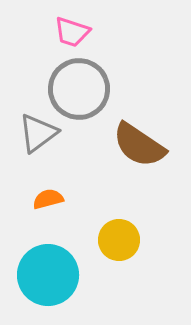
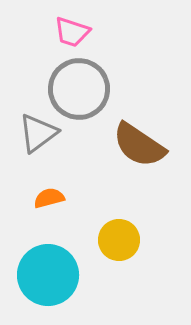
orange semicircle: moved 1 px right, 1 px up
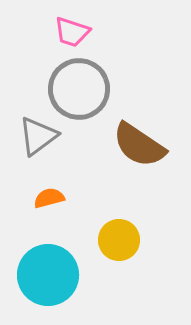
gray triangle: moved 3 px down
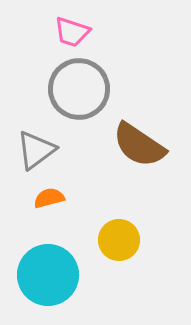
gray triangle: moved 2 px left, 14 px down
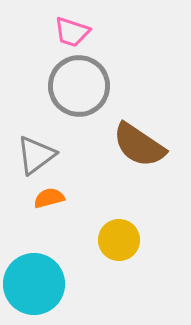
gray circle: moved 3 px up
gray triangle: moved 5 px down
cyan circle: moved 14 px left, 9 px down
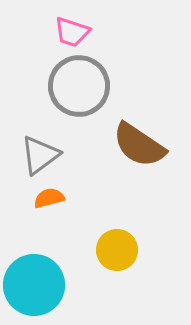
gray triangle: moved 4 px right
yellow circle: moved 2 px left, 10 px down
cyan circle: moved 1 px down
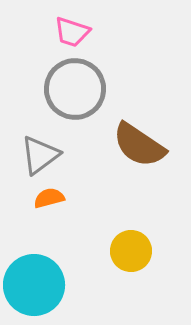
gray circle: moved 4 px left, 3 px down
yellow circle: moved 14 px right, 1 px down
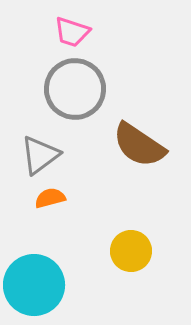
orange semicircle: moved 1 px right
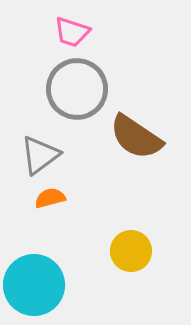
gray circle: moved 2 px right
brown semicircle: moved 3 px left, 8 px up
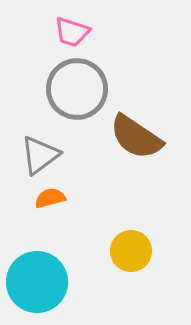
cyan circle: moved 3 px right, 3 px up
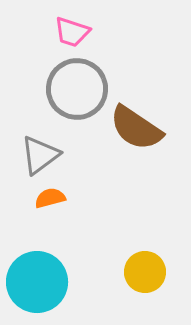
brown semicircle: moved 9 px up
yellow circle: moved 14 px right, 21 px down
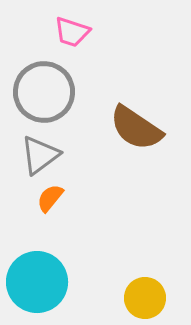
gray circle: moved 33 px left, 3 px down
orange semicircle: rotated 36 degrees counterclockwise
yellow circle: moved 26 px down
